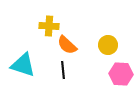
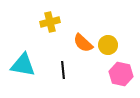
yellow cross: moved 1 px right, 4 px up; rotated 18 degrees counterclockwise
orange semicircle: moved 16 px right, 2 px up
cyan triangle: rotated 8 degrees counterclockwise
pink hexagon: rotated 10 degrees clockwise
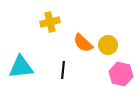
cyan triangle: moved 2 px left, 2 px down; rotated 16 degrees counterclockwise
black line: rotated 12 degrees clockwise
